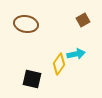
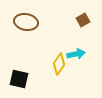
brown ellipse: moved 2 px up
black square: moved 13 px left
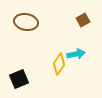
black square: rotated 36 degrees counterclockwise
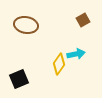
brown ellipse: moved 3 px down
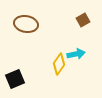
brown ellipse: moved 1 px up
black square: moved 4 px left
